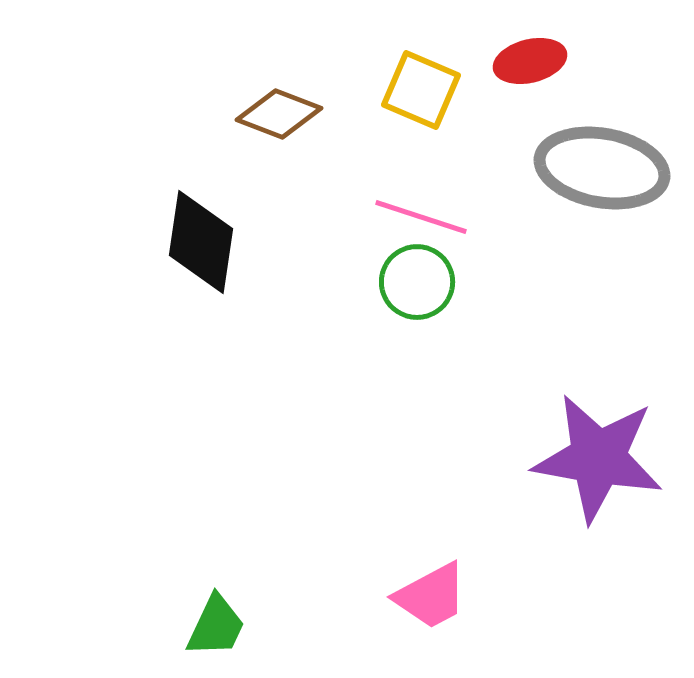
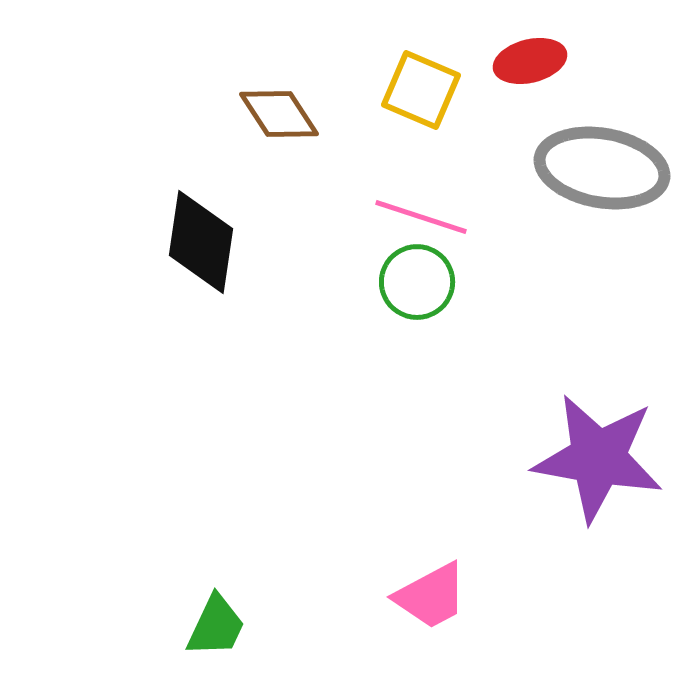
brown diamond: rotated 36 degrees clockwise
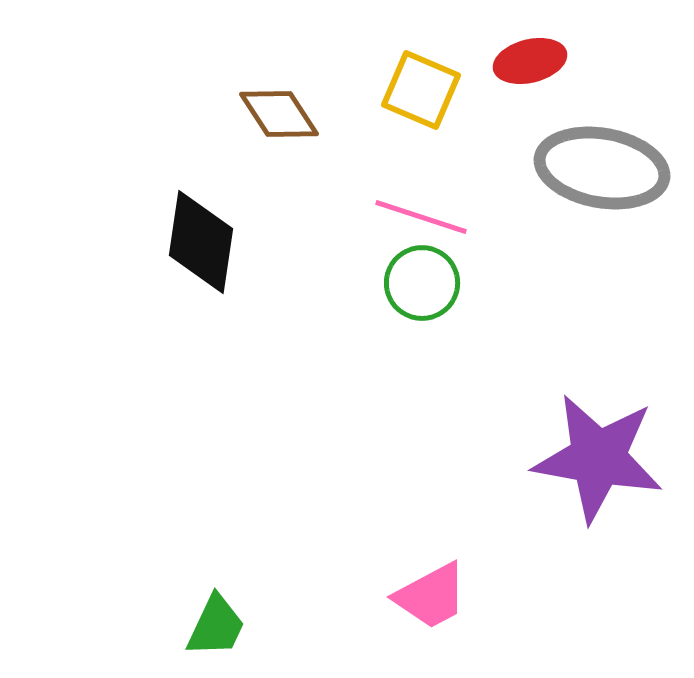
green circle: moved 5 px right, 1 px down
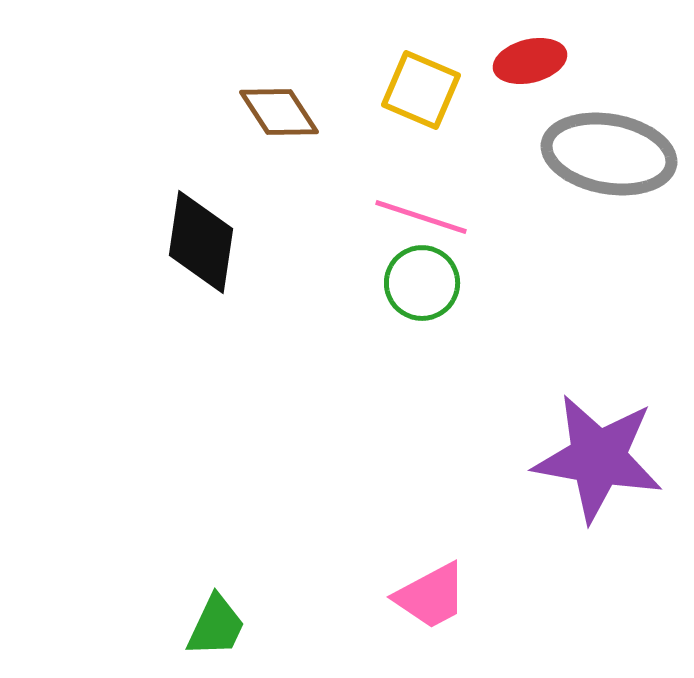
brown diamond: moved 2 px up
gray ellipse: moved 7 px right, 14 px up
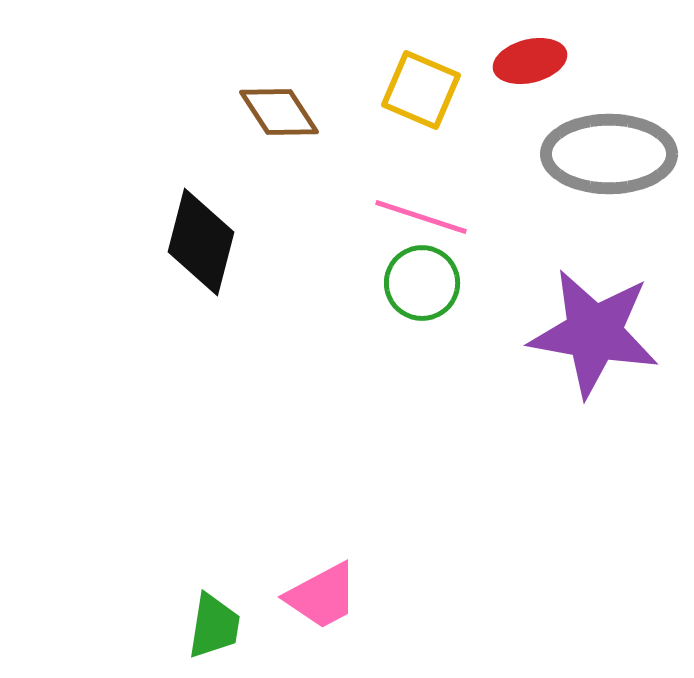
gray ellipse: rotated 10 degrees counterclockwise
black diamond: rotated 6 degrees clockwise
purple star: moved 4 px left, 125 px up
pink trapezoid: moved 109 px left
green trapezoid: moved 2 px left; rotated 16 degrees counterclockwise
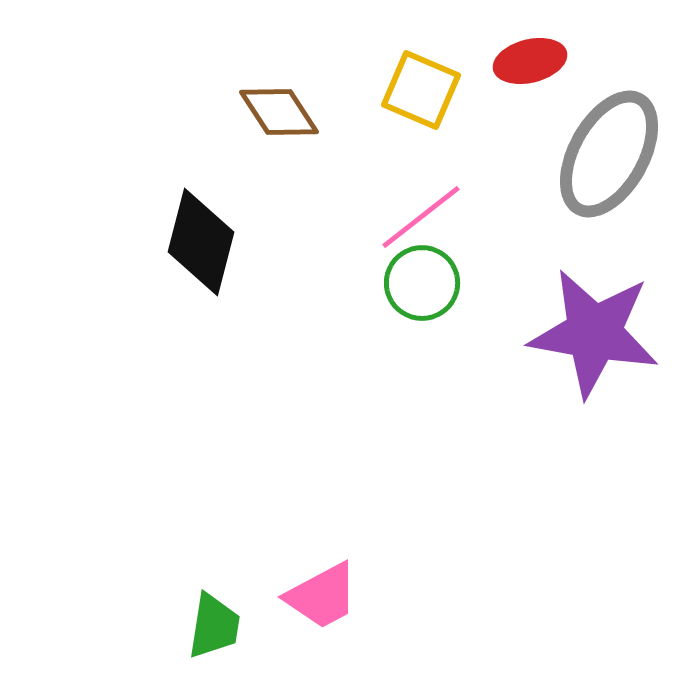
gray ellipse: rotated 61 degrees counterclockwise
pink line: rotated 56 degrees counterclockwise
